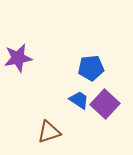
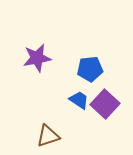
purple star: moved 19 px right
blue pentagon: moved 1 px left, 1 px down
brown triangle: moved 1 px left, 4 px down
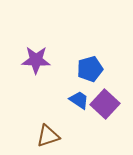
purple star: moved 1 px left, 2 px down; rotated 12 degrees clockwise
blue pentagon: rotated 10 degrees counterclockwise
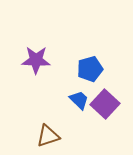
blue trapezoid: rotated 10 degrees clockwise
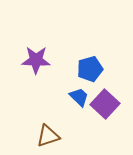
blue trapezoid: moved 3 px up
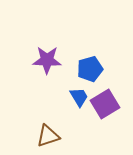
purple star: moved 11 px right
blue trapezoid: rotated 15 degrees clockwise
purple square: rotated 16 degrees clockwise
